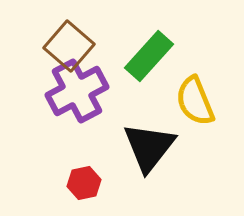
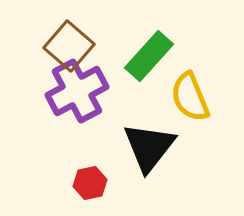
yellow semicircle: moved 5 px left, 4 px up
red hexagon: moved 6 px right
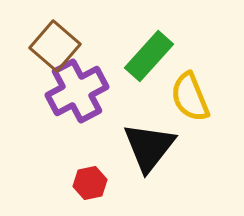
brown square: moved 14 px left
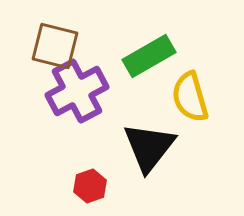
brown square: rotated 27 degrees counterclockwise
green rectangle: rotated 18 degrees clockwise
yellow semicircle: rotated 6 degrees clockwise
red hexagon: moved 3 px down; rotated 8 degrees counterclockwise
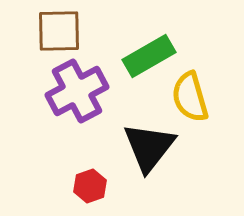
brown square: moved 4 px right, 15 px up; rotated 15 degrees counterclockwise
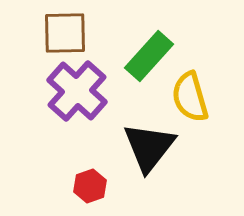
brown square: moved 6 px right, 2 px down
green rectangle: rotated 18 degrees counterclockwise
purple cross: rotated 20 degrees counterclockwise
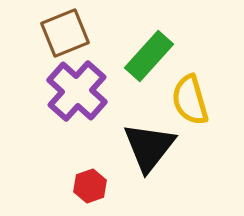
brown square: rotated 21 degrees counterclockwise
yellow semicircle: moved 3 px down
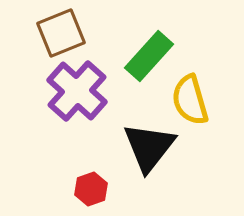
brown square: moved 4 px left
red hexagon: moved 1 px right, 3 px down
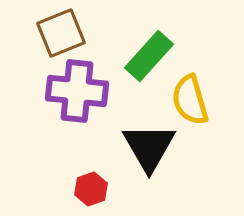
purple cross: rotated 36 degrees counterclockwise
black triangle: rotated 8 degrees counterclockwise
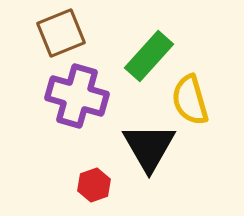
purple cross: moved 5 px down; rotated 10 degrees clockwise
red hexagon: moved 3 px right, 4 px up
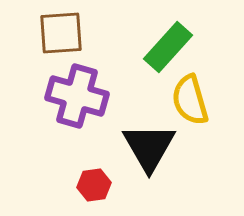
brown square: rotated 18 degrees clockwise
green rectangle: moved 19 px right, 9 px up
red hexagon: rotated 12 degrees clockwise
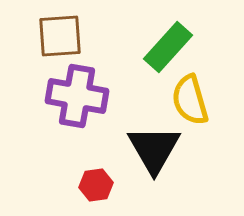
brown square: moved 1 px left, 3 px down
purple cross: rotated 6 degrees counterclockwise
black triangle: moved 5 px right, 2 px down
red hexagon: moved 2 px right
